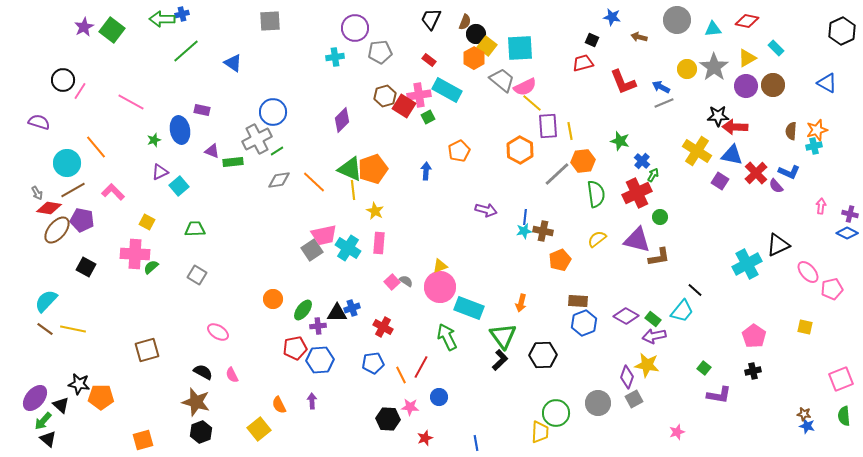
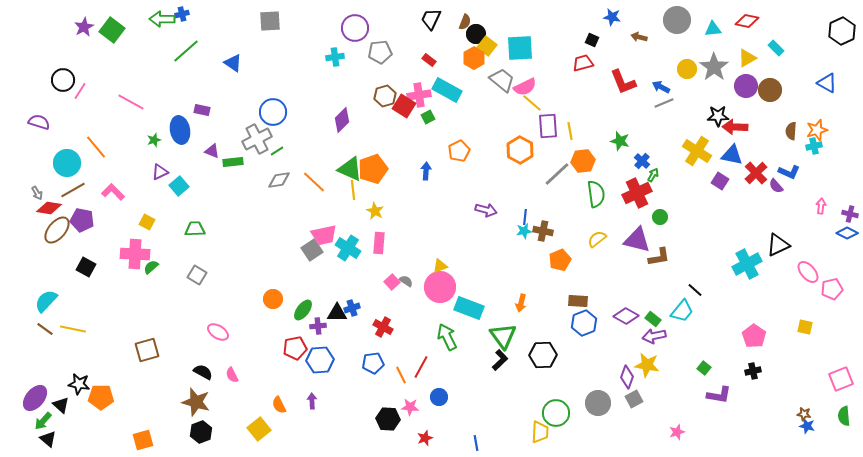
brown circle at (773, 85): moved 3 px left, 5 px down
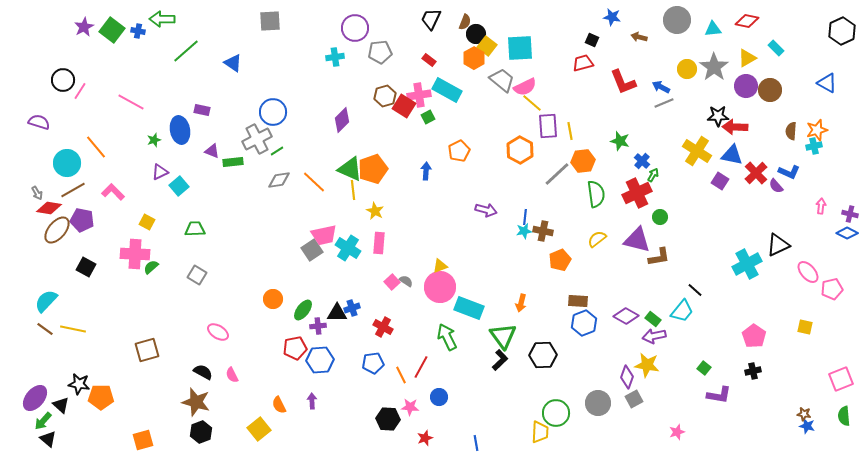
blue cross at (182, 14): moved 44 px left, 17 px down; rotated 24 degrees clockwise
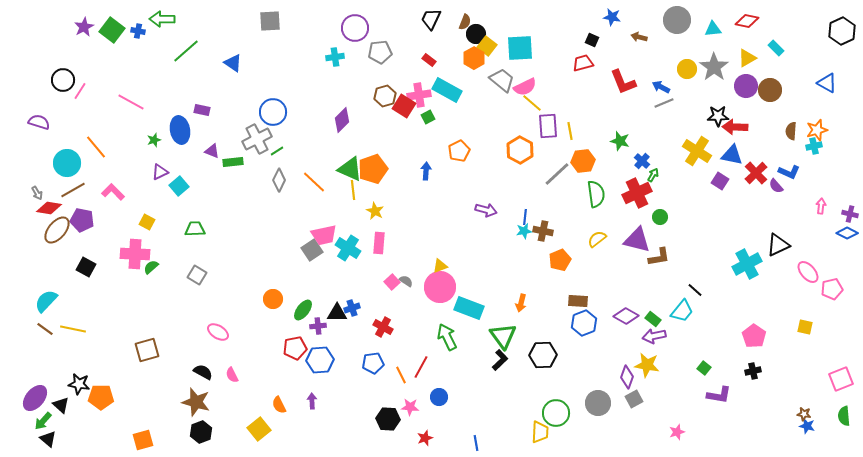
gray diamond at (279, 180): rotated 55 degrees counterclockwise
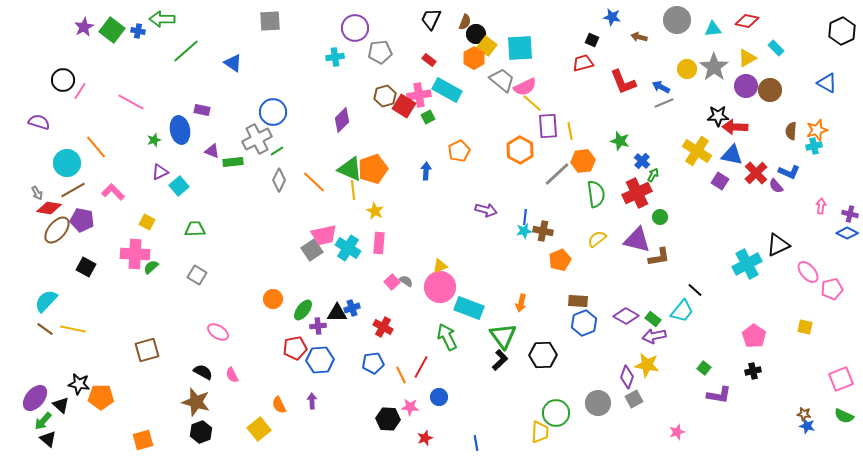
green semicircle at (844, 416): rotated 60 degrees counterclockwise
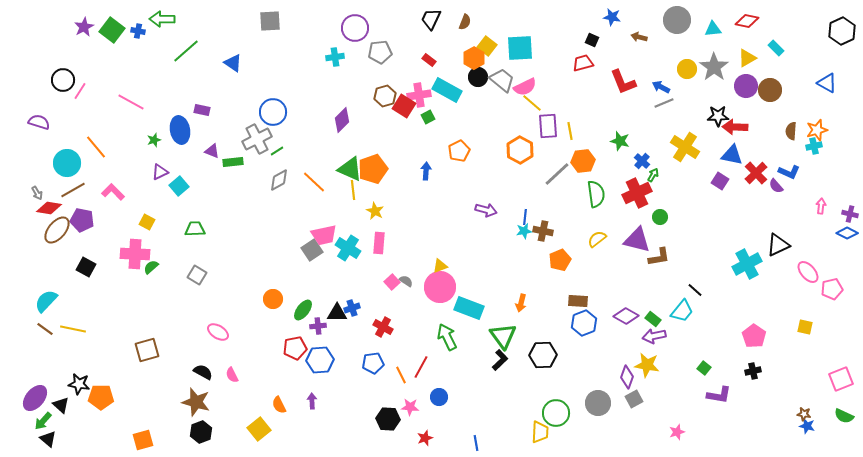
black circle at (476, 34): moved 2 px right, 43 px down
yellow cross at (697, 151): moved 12 px left, 4 px up
gray diamond at (279, 180): rotated 35 degrees clockwise
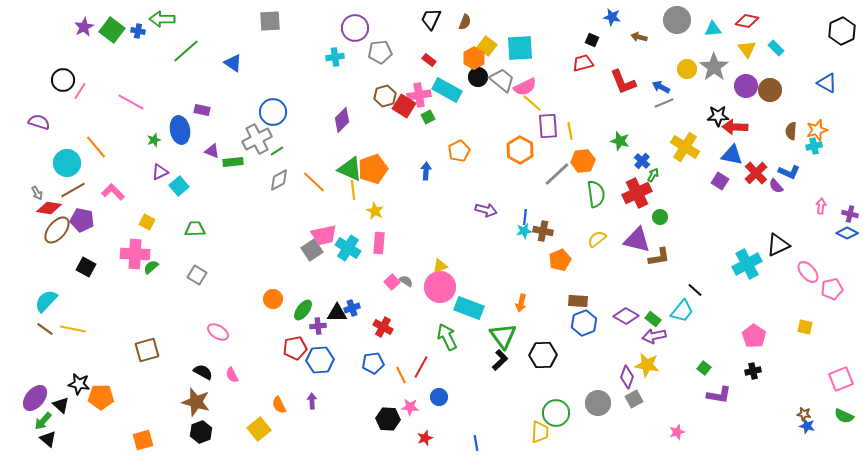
yellow triangle at (747, 58): moved 9 px up; rotated 36 degrees counterclockwise
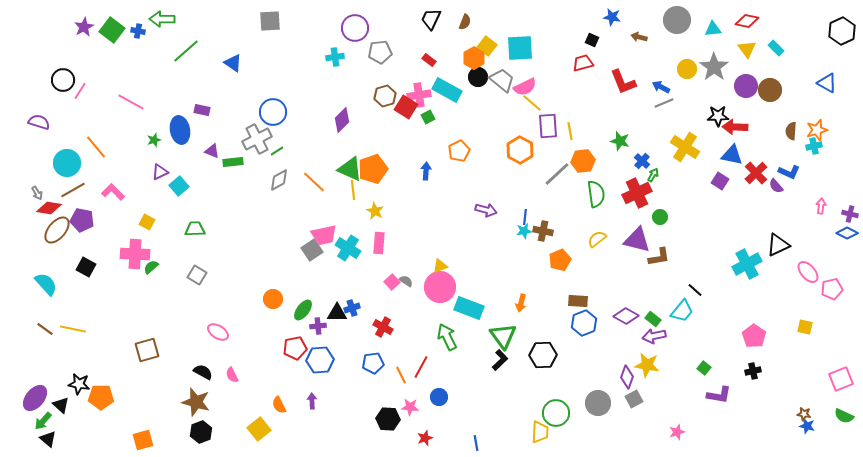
red square at (404, 106): moved 2 px right, 1 px down
cyan semicircle at (46, 301): moved 17 px up; rotated 95 degrees clockwise
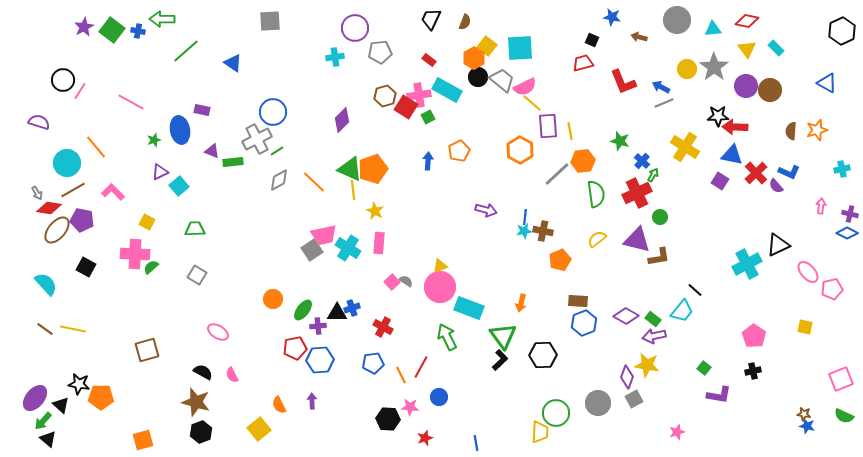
cyan cross at (814, 146): moved 28 px right, 23 px down
blue arrow at (426, 171): moved 2 px right, 10 px up
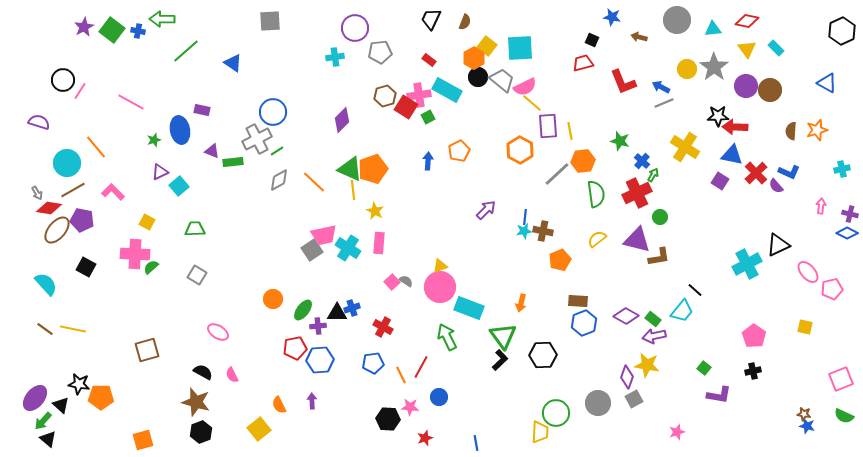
purple arrow at (486, 210): rotated 60 degrees counterclockwise
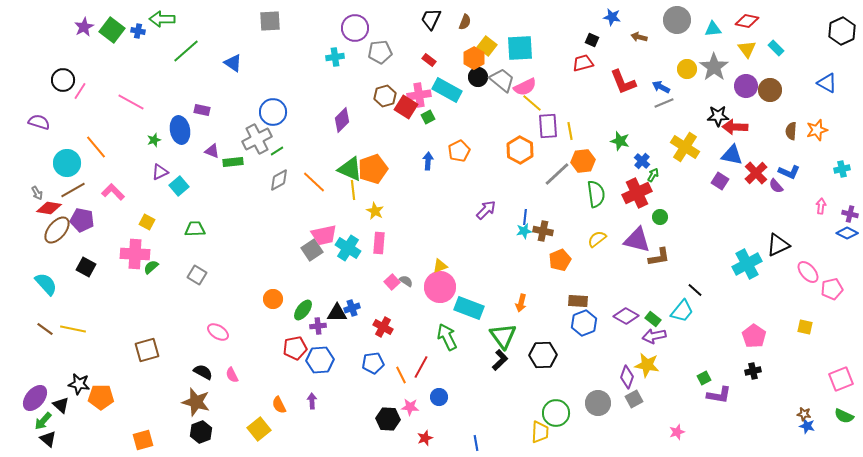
green square at (704, 368): moved 10 px down; rotated 24 degrees clockwise
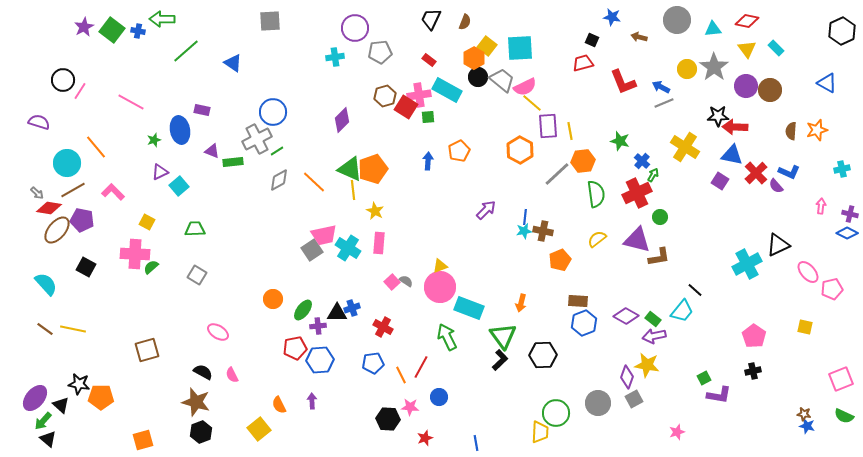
green square at (428, 117): rotated 24 degrees clockwise
gray arrow at (37, 193): rotated 16 degrees counterclockwise
